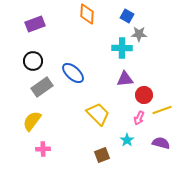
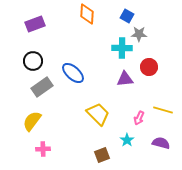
red circle: moved 5 px right, 28 px up
yellow line: moved 1 px right; rotated 36 degrees clockwise
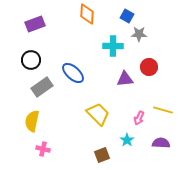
cyan cross: moved 9 px left, 2 px up
black circle: moved 2 px left, 1 px up
yellow semicircle: rotated 25 degrees counterclockwise
purple semicircle: rotated 12 degrees counterclockwise
pink cross: rotated 16 degrees clockwise
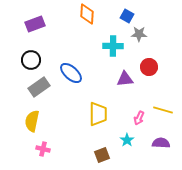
blue ellipse: moved 2 px left
gray rectangle: moved 3 px left
yellow trapezoid: rotated 45 degrees clockwise
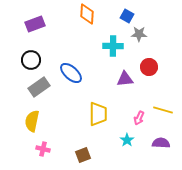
brown square: moved 19 px left
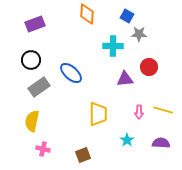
pink arrow: moved 6 px up; rotated 24 degrees counterclockwise
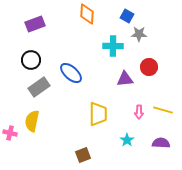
pink cross: moved 33 px left, 16 px up
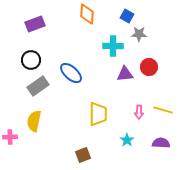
purple triangle: moved 5 px up
gray rectangle: moved 1 px left, 1 px up
yellow semicircle: moved 2 px right
pink cross: moved 4 px down; rotated 16 degrees counterclockwise
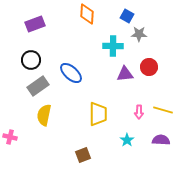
yellow semicircle: moved 10 px right, 6 px up
pink cross: rotated 16 degrees clockwise
purple semicircle: moved 3 px up
